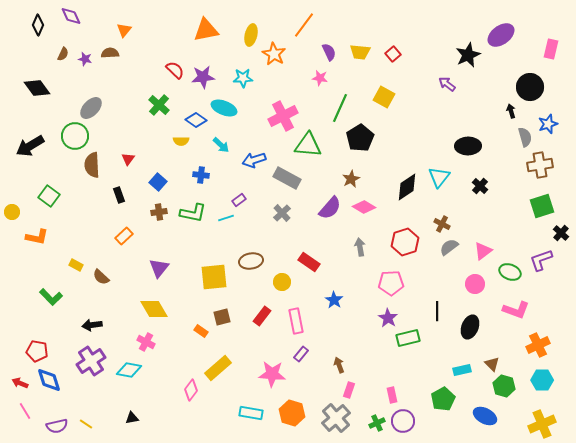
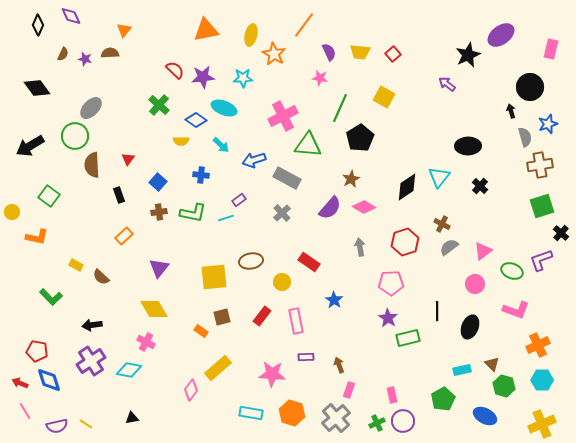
green ellipse at (510, 272): moved 2 px right, 1 px up
purple rectangle at (301, 354): moved 5 px right, 3 px down; rotated 49 degrees clockwise
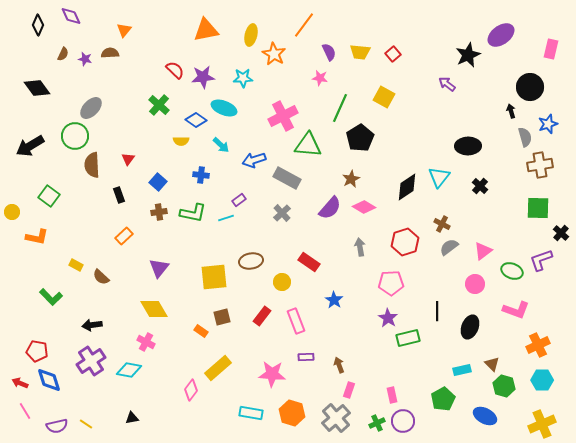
green square at (542, 206): moved 4 px left, 2 px down; rotated 20 degrees clockwise
pink rectangle at (296, 321): rotated 10 degrees counterclockwise
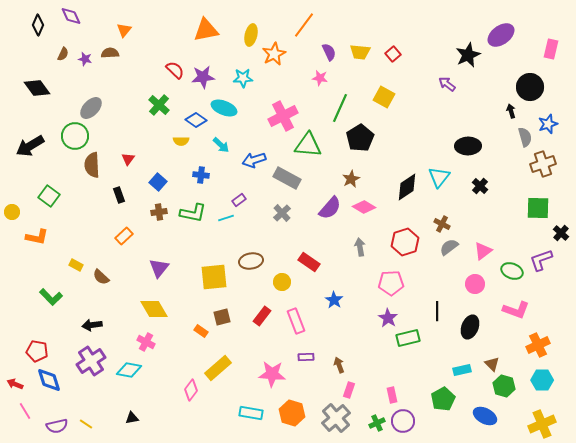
orange star at (274, 54): rotated 15 degrees clockwise
brown cross at (540, 165): moved 3 px right, 1 px up; rotated 10 degrees counterclockwise
red arrow at (20, 383): moved 5 px left, 1 px down
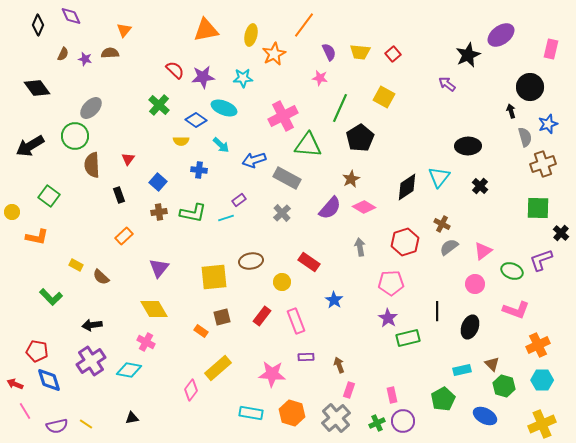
blue cross at (201, 175): moved 2 px left, 5 px up
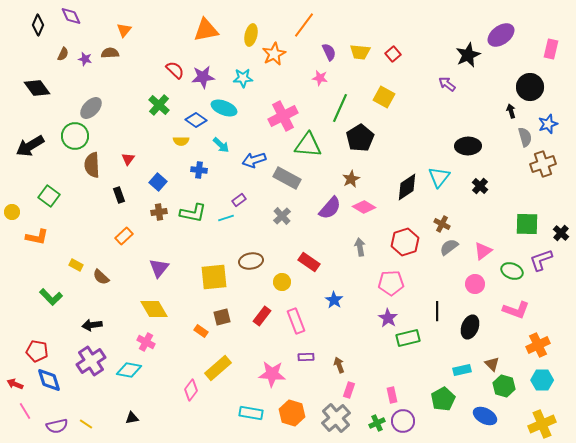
green square at (538, 208): moved 11 px left, 16 px down
gray cross at (282, 213): moved 3 px down
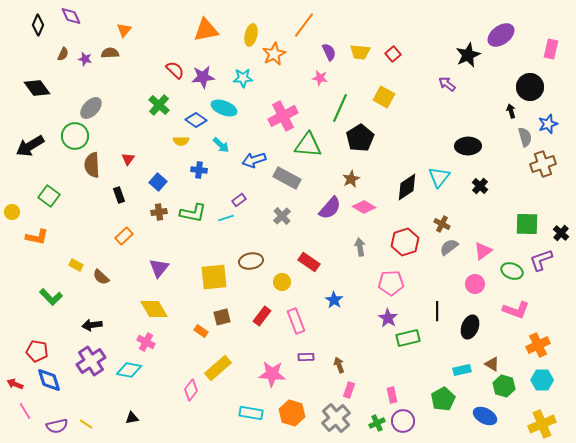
brown triangle at (492, 364): rotated 14 degrees counterclockwise
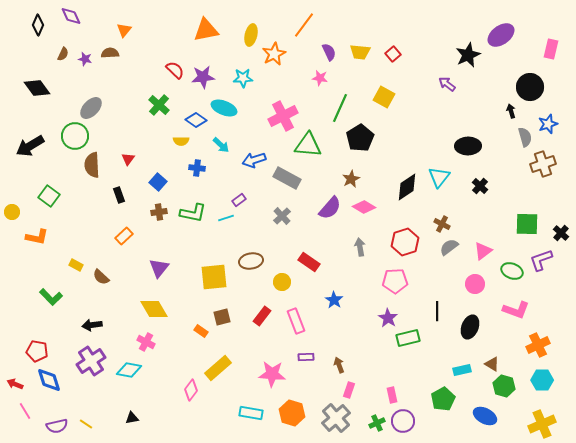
blue cross at (199, 170): moved 2 px left, 2 px up
pink pentagon at (391, 283): moved 4 px right, 2 px up
